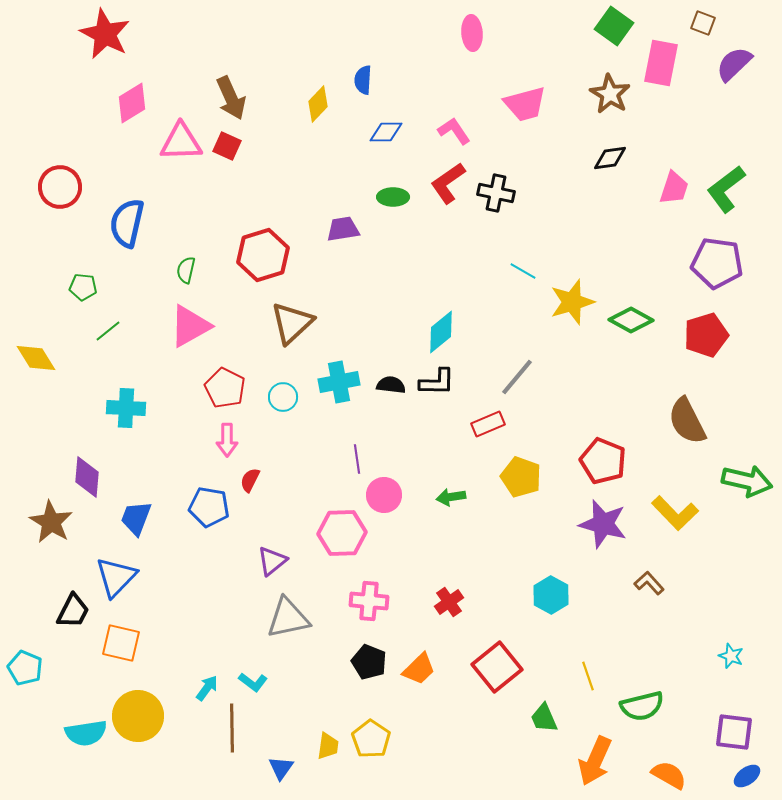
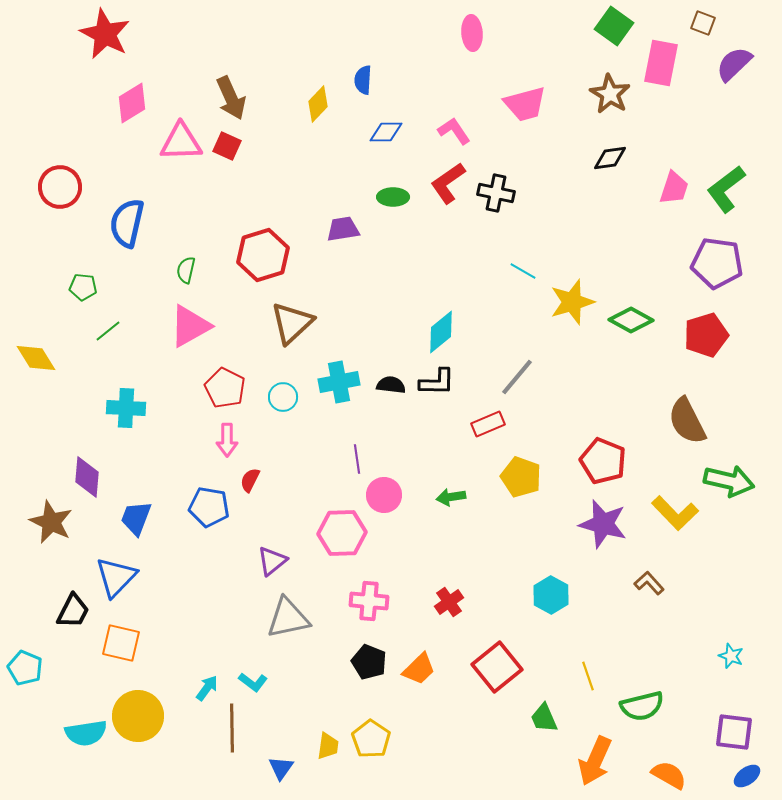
green arrow at (747, 481): moved 18 px left
brown star at (51, 522): rotated 6 degrees counterclockwise
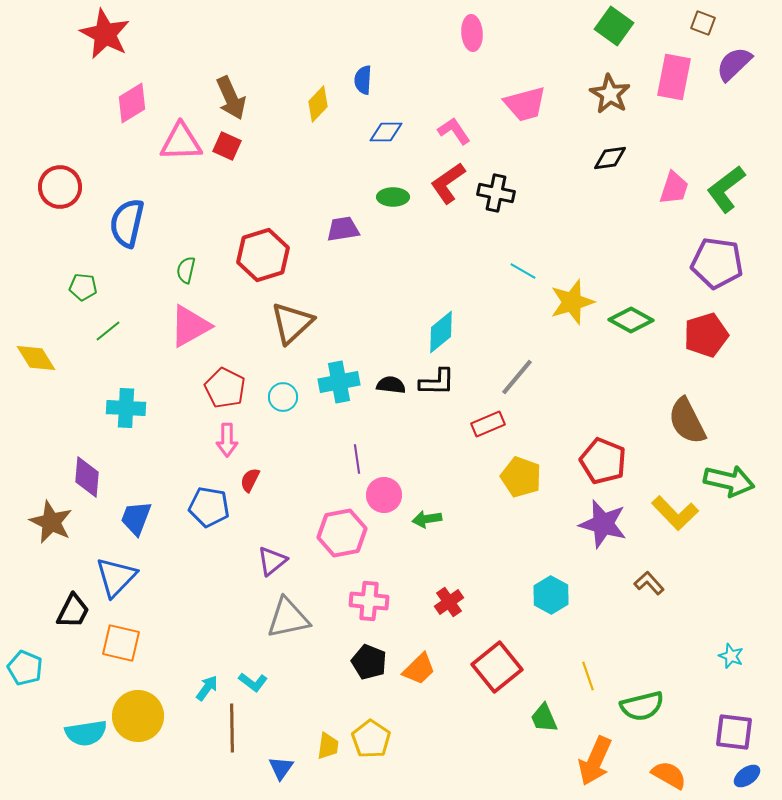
pink rectangle at (661, 63): moved 13 px right, 14 px down
green arrow at (451, 497): moved 24 px left, 22 px down
pink hexagon at (342, 533): rotated 9 degrees counterclockwise
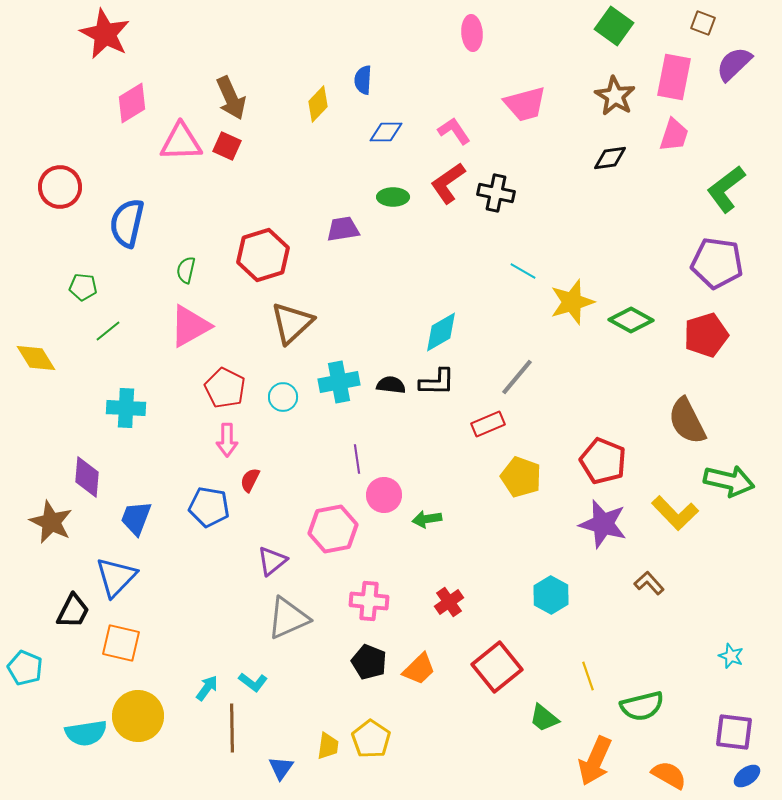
brown star at (610, 94): moved 5 px right, 2 px down
pink trapezoid at (674, 188): moved 53 px up
cyan diamond at (441, 332): rotated 9 degrees clockwise
pink hexagon at (342, 533): moved 9 px left, 4 px up
gray triangle at (288, 618): rotated 12 degrees counterclockwise
green trapezoid at (544, 718): rotated 28 degrees counterclockwise
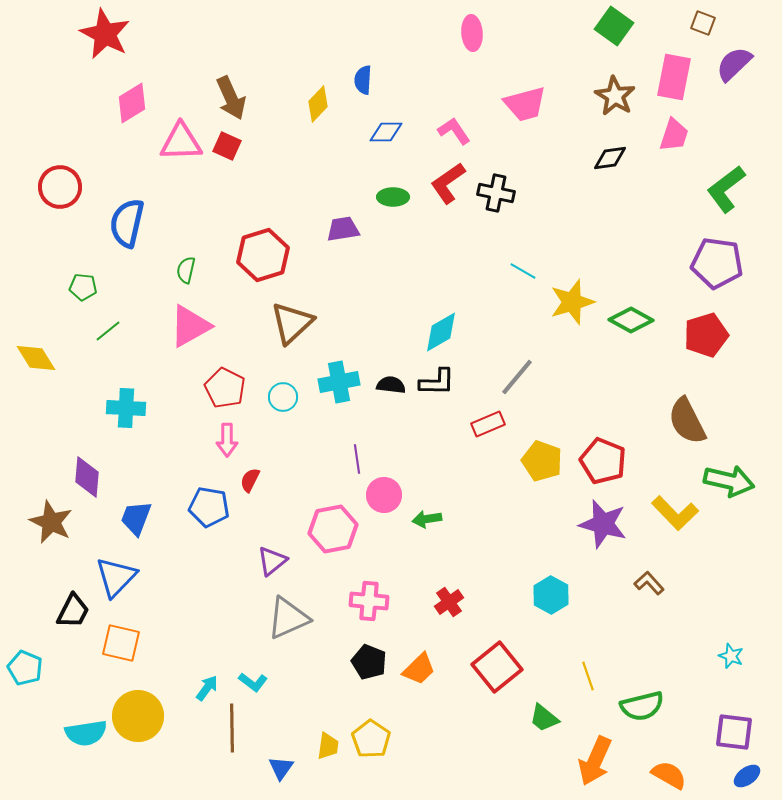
yellow pentagon at (521, 477): moved 21 px right, 16 px up
